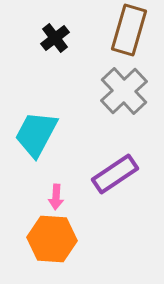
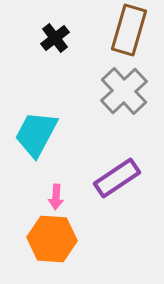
purple rectangle: moved 2 px right, 4 px down
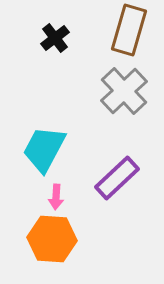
cyan trapezoid: moved 8 px right, 15 px down
purple rectangle: rotated 9 degrees counterclockwise
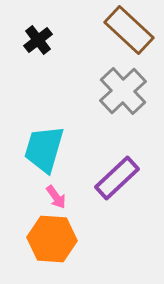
brown rectangle: rotated 63 degrees counterclockwise
black cross: moved 17 px left, 2 px down
gray cross: moved 1 px left
cyan trapezoid: rotated 12 degrees counterclockwise
pink arrow: rotated 40 degrees counterclockwise
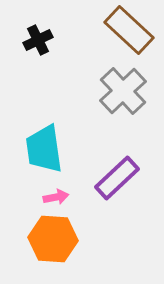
black cross: rotated 12 degrees clockwise
cyan trapezoid: rotated 24 degrees counterclockwise
pink arrow: rotated 65 degrees counterclockwise
orange hexagon: moved 1 px right
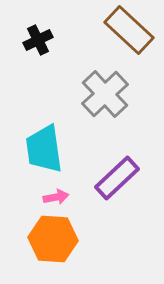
gray cross: moved 18 px left, 3 px down
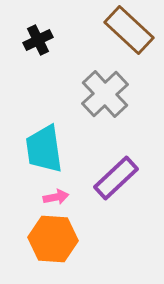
purple rectangle: moved 1 px left
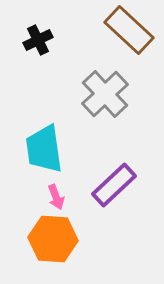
purple rectangle: moved 2 px left, 7 px down
pink arrow: rotated 80 degrees clockwise
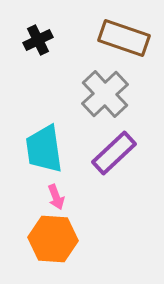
brown rectangle: moved 5 px left, 8 px down; rotated 24 degrees counterclockwise
purple rectangle: moved 32 px up
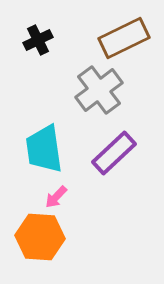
brown rectangle: rotated 45 degrees counterclockwise
gray cross: moved 6 px left, 4 px up; rotated 6 degrees clockwise
pink arrow: rotated 65 degrees clockwise
orange hexagon: moved 13 px left, 2 px up
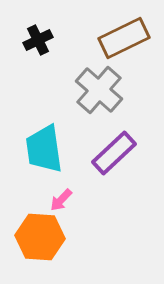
gray cross: rotated 12 degrees counterclockwise
pink arrow: moved 5 px right, 3 px down
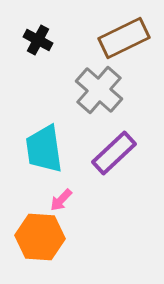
black cross: rotated 36 degrees counterclockwise
